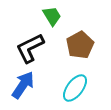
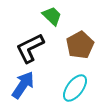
green trapezoid: rotated 15 degrees counterclockwise
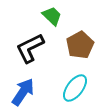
blue arrow: moved 7 px down
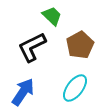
black L-shape: moved 2 px right, 1 px up
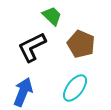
brown pentagon: moved 1 px right, 1 px up; rotated 20 degrees counterclockwise
blue arrow: rotated 12 degrees counterclockwise
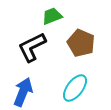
green trapezoid: rotated 65 degrees counterclockwise
brown pentagon: moved 1 px up
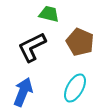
green trapezoid: moved 3 px left, 2 px up; rotated 35 degrees clockwise
brown pentagon: moved 1 px left, 1 px up
cyan ellipse: rotated 8 degrees counterclockwise
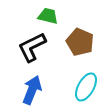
green trapezoid: moved 1 px left, 2 px down
cyan ellipse: moved 11 px right, 1 px up
blue arrow: moved 9 px right, 2 px up
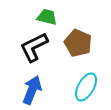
green trapezoid: moved 1 px left, 1 px down
brown pentagon: moved 2 px left, 1 px down
black L-shape: moved 2 px right
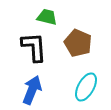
black L-shape: rotated 112 degrees clockwise
